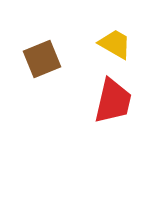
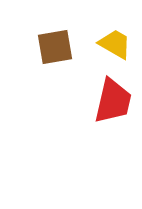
brown square: moved 13 px right, 12 px up; rotated 12 degrees clockwise
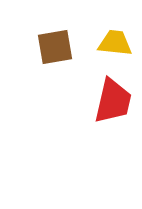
yellow trapezoid: moved 1 px up; rotated 24 degrees counterclockwise
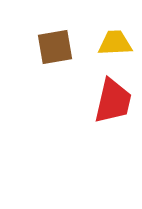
yellow trapezoid: rotated 9 degrees counterclockwise
